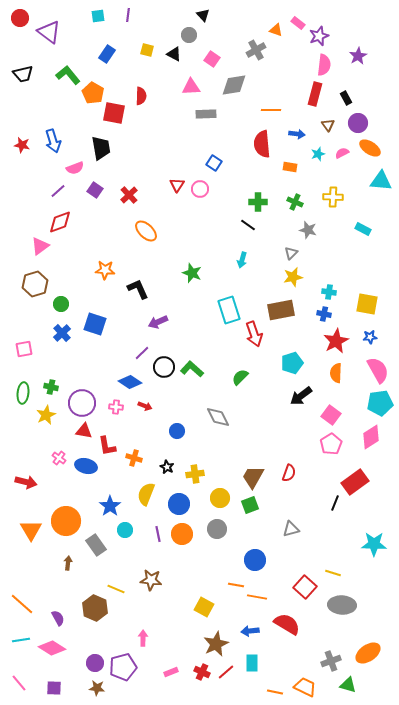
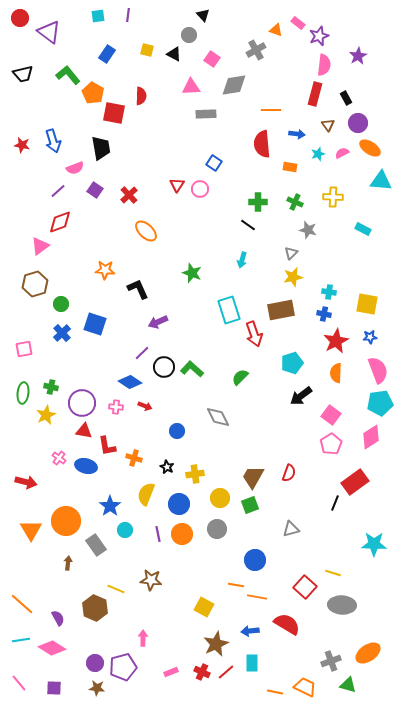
pink semicircle at (378, 370): rotated 8 degrees clockwise
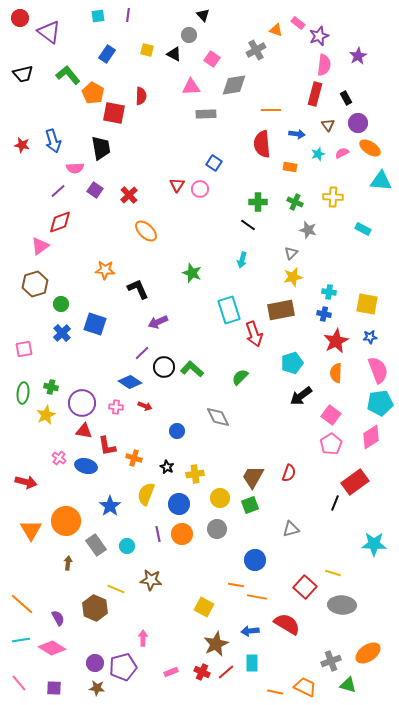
pink semicircle at (75, 168): rotated 18 degrees clockwise
cyan circle at (125, 530): moved 2 px right, 16 px down
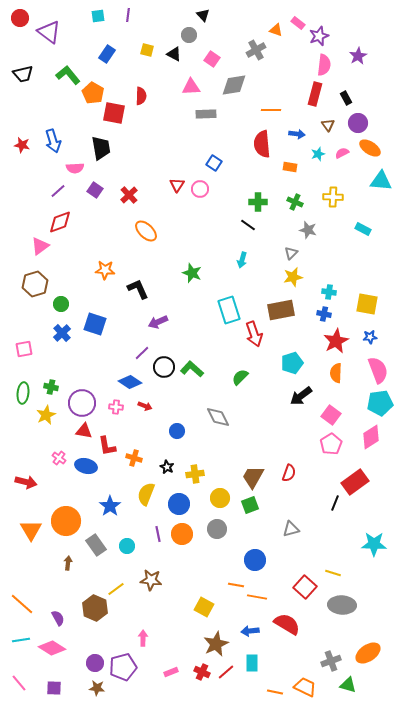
yellow line at (116, 589): rotated 60 degrees counterclockwise
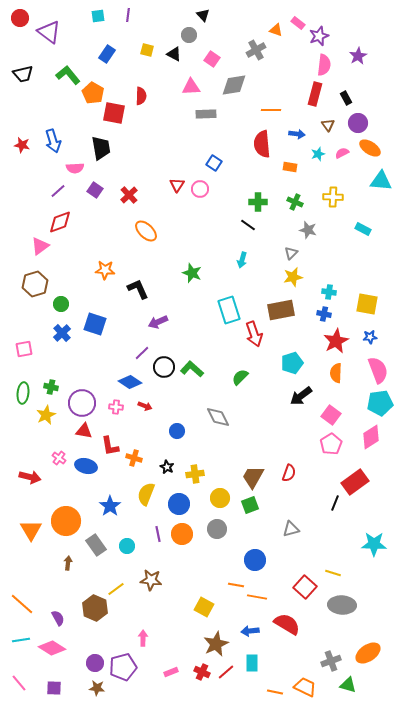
red L-shape at (107, 446): moved 3 px right
red arrow at (26, 482): moved 4 px right, 5 px up
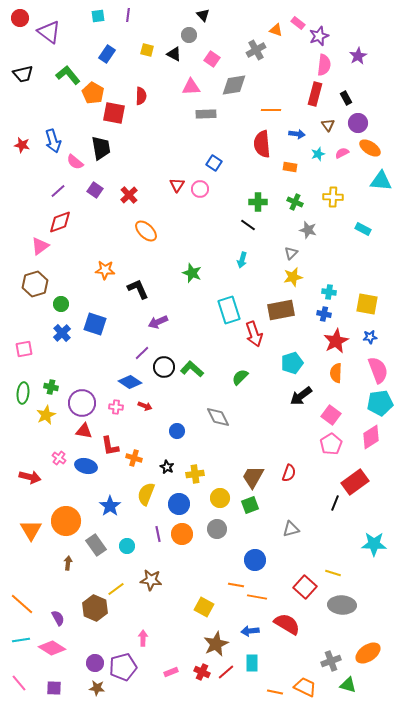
pink semicircle at (75, 168): moved 6 px up; rotated 42 degrees clockwise
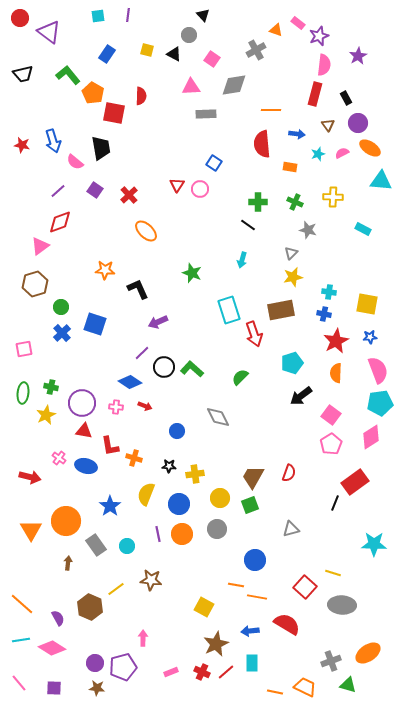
green circle at (61, 304): moved 3 px down
black star at (167, 467): moved 2 px right, 1 px up; rotated 24 degrees counterclockwise
brown hexagon at (95, 608): moved 5 px left, 1 px up
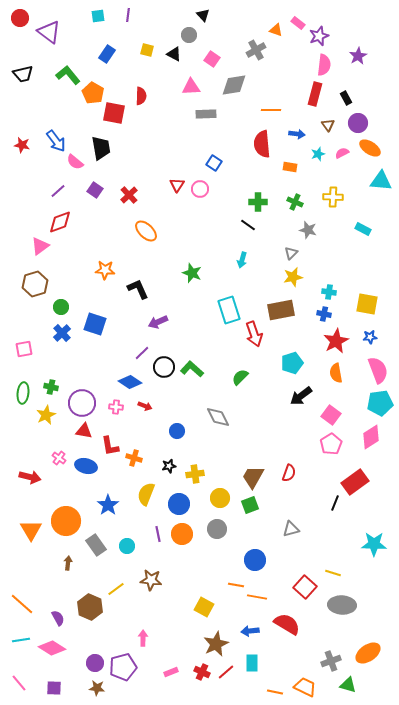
blue arrow at (53, 141): moved 3 px right; rotated 20 degrees counterclockwise
orange semicircle at (336, 373): rotated 12 degrees counterclockwise
black star at (169, 466): rotated 16 degrees counterclockwise
blue star at (110, 506): moved 2 px left, 1 px up
